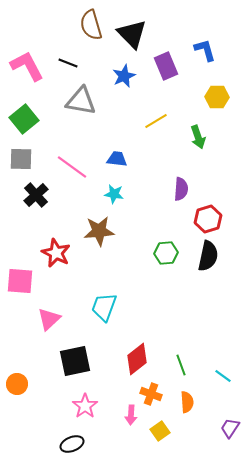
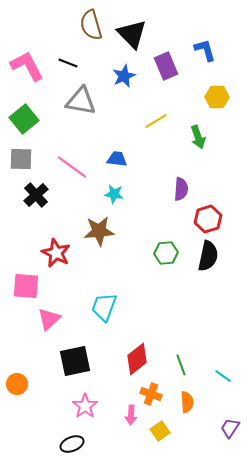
pink square: moved 6 px right, 5 px down
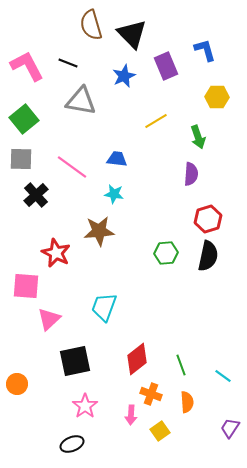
purple semicircle: moved 10 px right, 15 px up
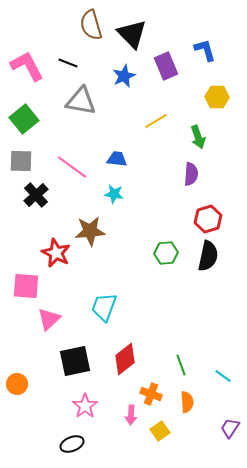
gray square: moved 2 px down
brown star: moved 9 px left
red diamond: moved 12 px left
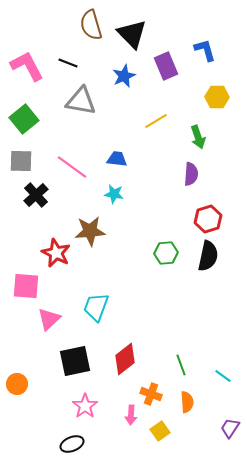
cyan trapezoid: moved 8 px left
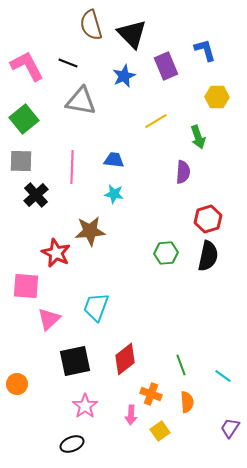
blue trapezoid: moved 3 px left, 1 px down
pink line: rotated 56 degrees clockwise
purple semicircle: moved 8 px left, 2 px up
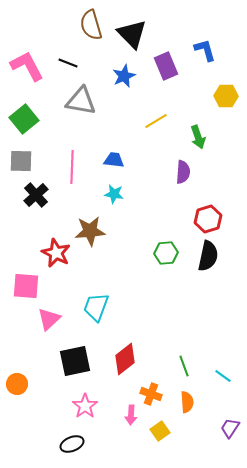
yellow hexagon: moved 9 px right, 1 px up
green line: moved 3 px right, 1 px down
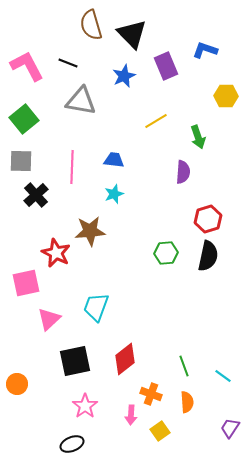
blue L-shape: rotated 55 degrees counterclockwise
cyan star: rotated 30 degrees counterclockwise
pink square: moved 3 px up; rotated 16 degrees counterclockwise
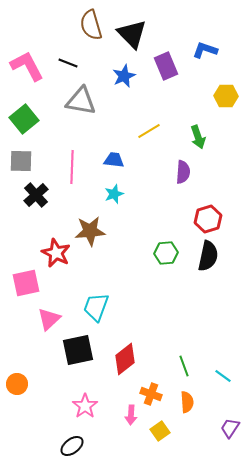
yellow line: moved 7 px left, 10 px down
black square: moved 3 px right, 11 px up
black ellipse: moved 2 px down; rotated 15 degrees counterclockwise
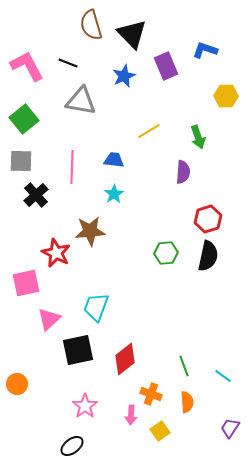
cyan star: rotated 12 degrees counterclockwise
